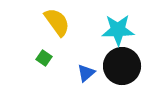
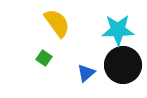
yellow semicircle: moved 1 px down
black circle: moved 1 px right, 1 px up
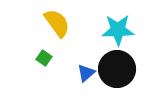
black circle: moved 6 px left, 4 px down
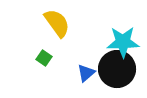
cyan star: moved 5 px right, 12 px down
